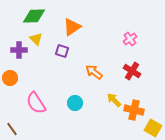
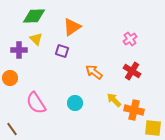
yellow square: rotated 24 degrees counterclockwise
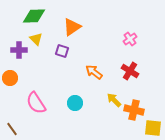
red cross: moved 2 px left
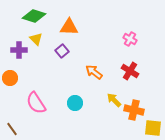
green diamond: rotated 20 degrees clockwise
orange triangle: moved 3 px left; rotated 36 degrees clockwise
pink cross: rotated 24 degrees counterclockwise
purple square: rotated 32 degrees clockwise
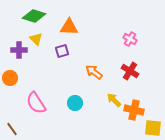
purple square: rotated 24 degrees clockwise
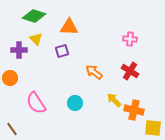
pink cross: rotated 24 degrees counterclockwise
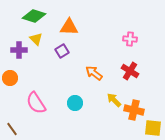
purple square: rotated 16 degrees counterclockwise
orange arrow: moved 1 px down
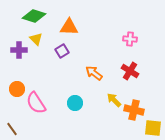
orange circle: moved 7 px right, 11 px down
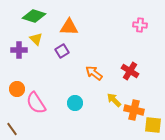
pink cross: moved 10 px right, 14 px up
yellow square: moved 3 px up
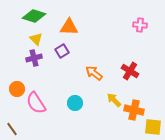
purple cross: moved 15 px right, 8 px down; rotated 14 degrees counterclockwise
yellow square: moved 2 px down
